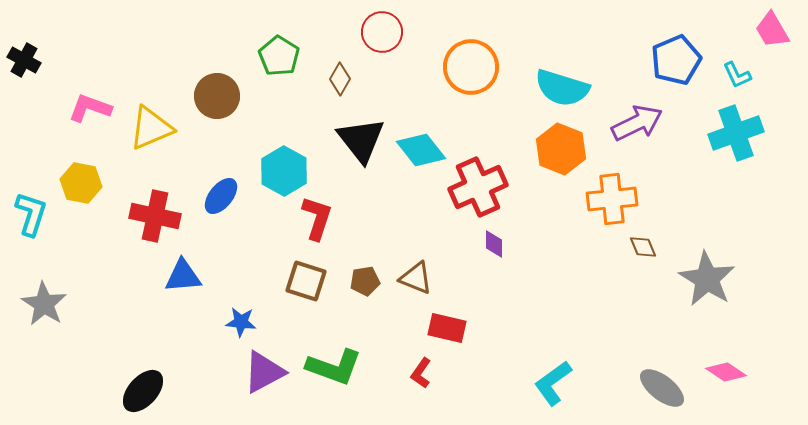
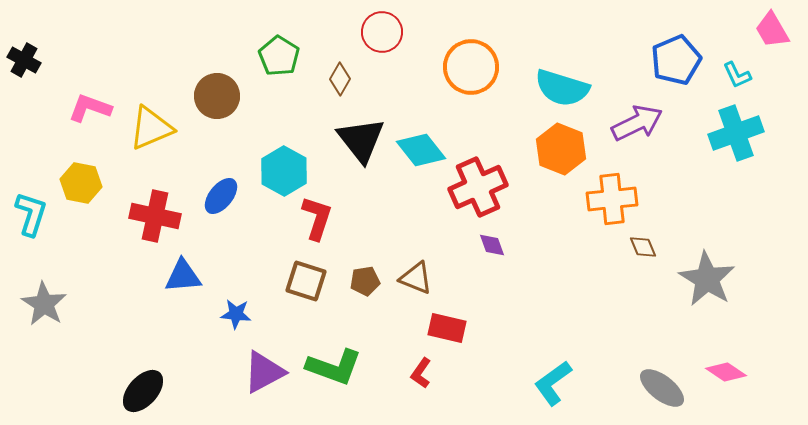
purple diamond at (494, 244): moved 2 px left, 1 px down; rotated 20 degrees counterclockwise
blue star at (241, 322): moved 5 px left, 8 px up
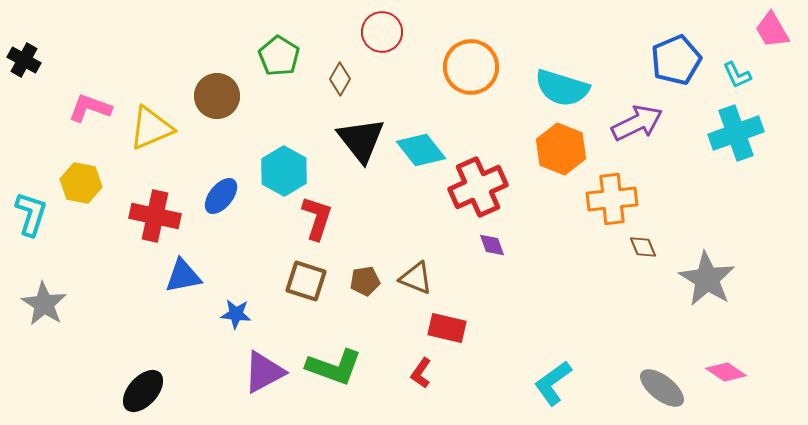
blue triangle at (183, 276): rotated 6 degrees counterclockwise
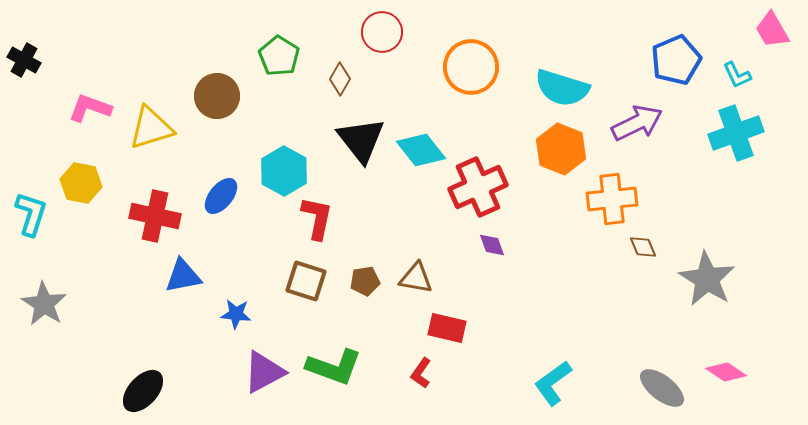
yellow triangle at (151, 128): rotated 6 degrees clockwise
red L-shape at (317, 218): rotated 6 degrees counterclockwise
brown triangle at (416, 278): rotated 12 degrees counterclockwise
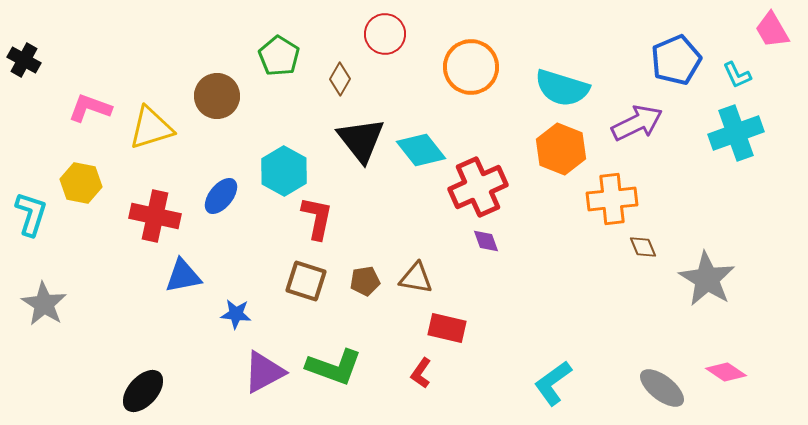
red circle at (382, 32): moved 3 px right, 2 px down
purple diamond at (492, 245): moved 6 px left, 4 px up
